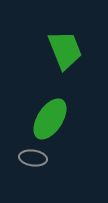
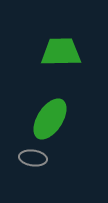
green trapezoid: moved 4 px left, 2 px down; rotated 69 degrees counterclockwise
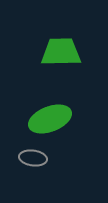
green ellipse: rotated 36 degrees clockwise
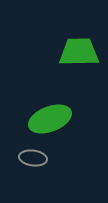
green trapezoid: moved 18 px right
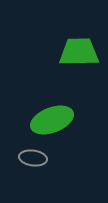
green ellipse: moved 2 px right, 1 px down
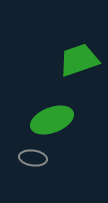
green trapezoid: moved 8 px down; rotated 18 degrees counterclockwise
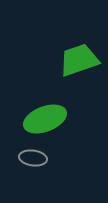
green ellipse: moved 7 px left, 1 px up
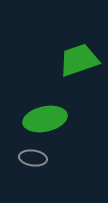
green ellipse: rotated 9 degrees clockwise
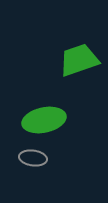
green ellipse: moved 1 px left, 1 px down
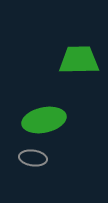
green trapezoid: rotated 18 degrees clockwise
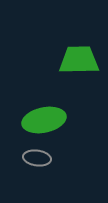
gray ellipse: moved 4 px right
